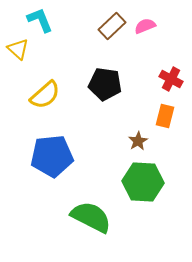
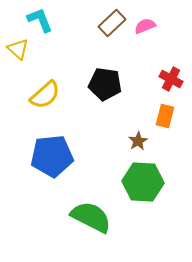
brown rectangle: moved 3 px up
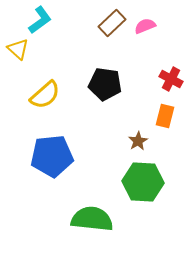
cyan L-shape: rotated 76 degrees clockwise
green semicircle: moved 1 px right, 2 px down; rotated 21 degrees counterclockwise
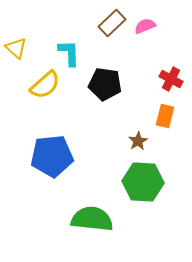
cyan L-shape: moved 29 px right, 33 px down; rotated 56 degrees counterclockwise
yellow triangle: moved 2 px left, 1 px up
yellow semicircle: moved 10 px up
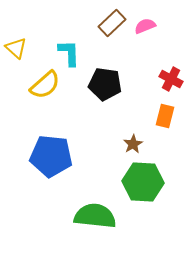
brown star: moved 5 px left, 3 px down
blue pentagon: moved 1 px left; rotated 12 degrees clockwise
green semicircle: moved 3 px right, 3 px up
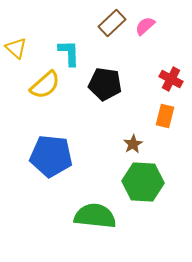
pink semicircle: rotated 20 degrees counterclockwise
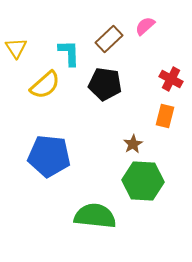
brown rectangle: moved 3 px left, 16 px down
yellow triangle: rotated 15 degrees clockwise
blue pentagon: moved 2 px left
green hexagon: moved 1 px up
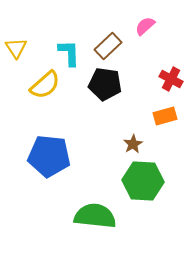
brown rectangle: moved 1 px left, 7 px down
orange rectangle: rotated 60 degrees clockwise
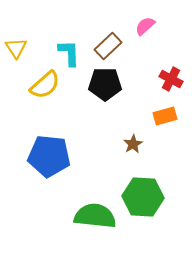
black pentagon: rotated 8 degrees counterclockwise
green hexagon: moved 16 px down
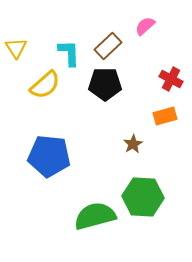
green semicircle: rotated 21 degrees counterclockwise
